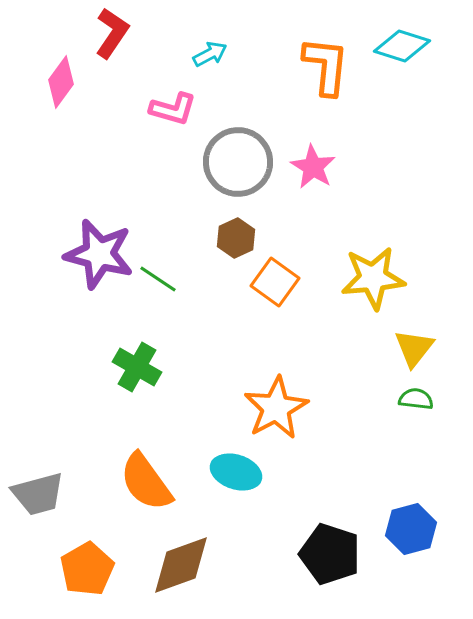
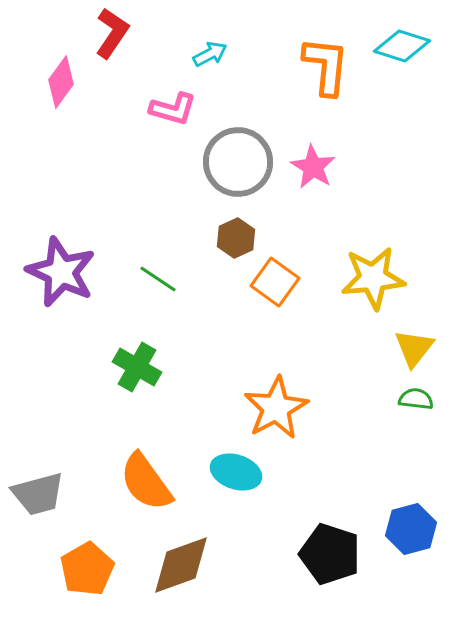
purple star: moved 38 px left, 18 px down; rotated 10 degrees clockwise
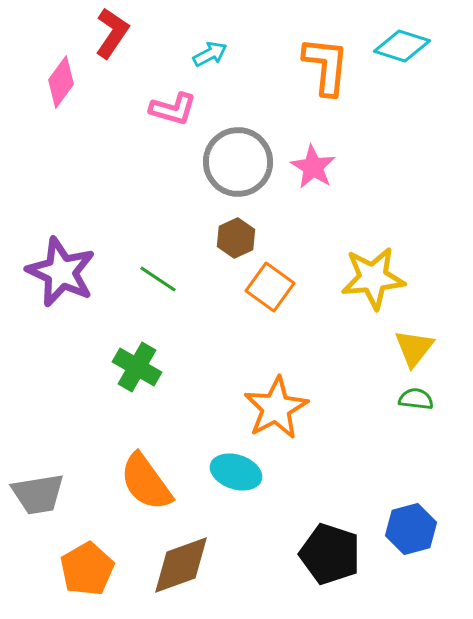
orange square: moved 5 px left, 5 px down
gray trapezoid: rotated 6 degrees clockwise
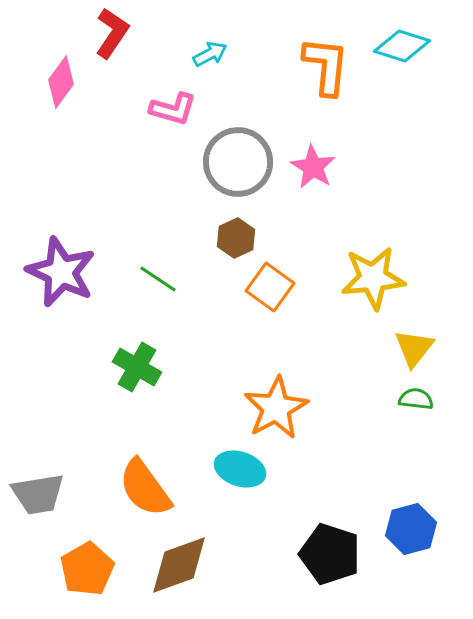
cyan ellipse: moved 4 px right, 3 px up
orange semicircle: moved 1 px left, 6 px down
brown diamond: moved 2 px left
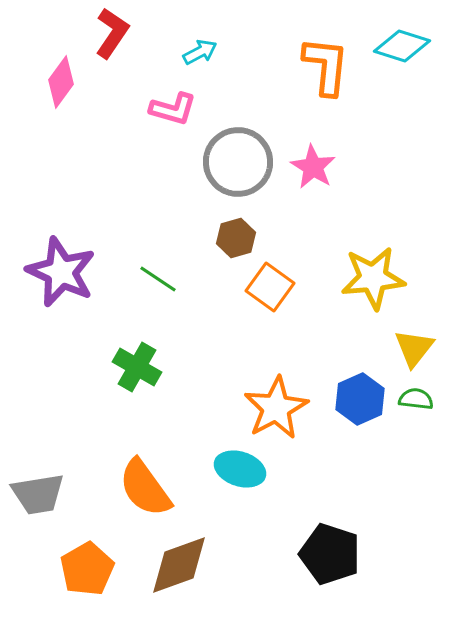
cyan arrow: moved 10 px left, 2 px up
brown hexagon: rotated 9 degrees clockwise
blue hexagon: moved 51 px left, 130 px up; rotated 9 degrees counterclockwise
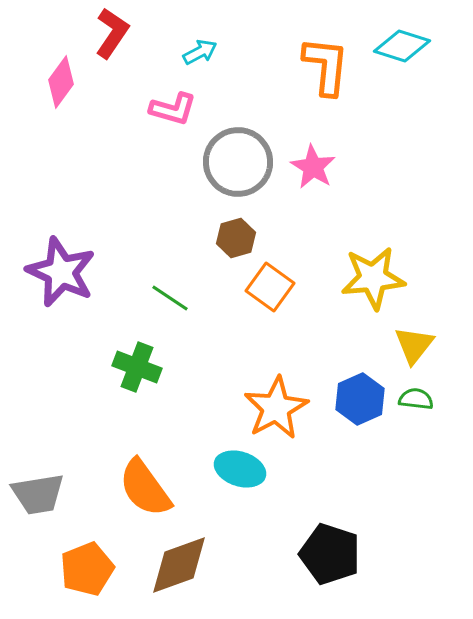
green line: moved 12 px right, 19 px down
yellow triangle: moved 3 px up
green cross: rotated 9 degrees counterclockwise
orange pentagon: rotated 8 degrees clockwise
